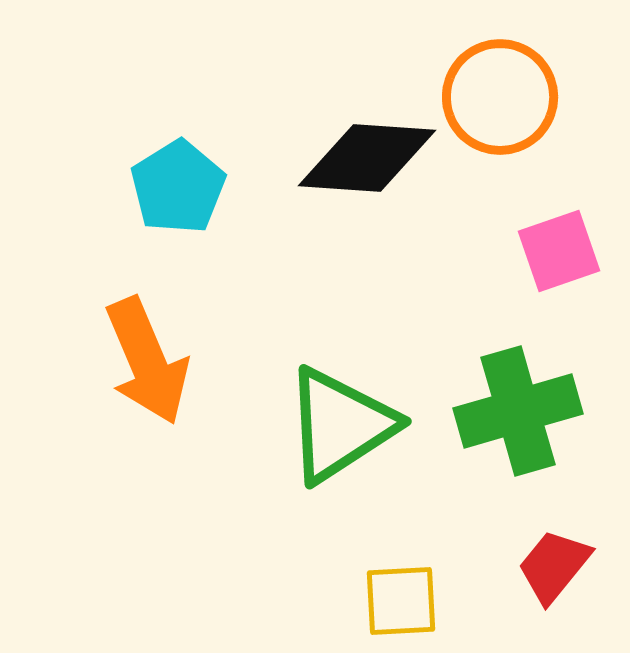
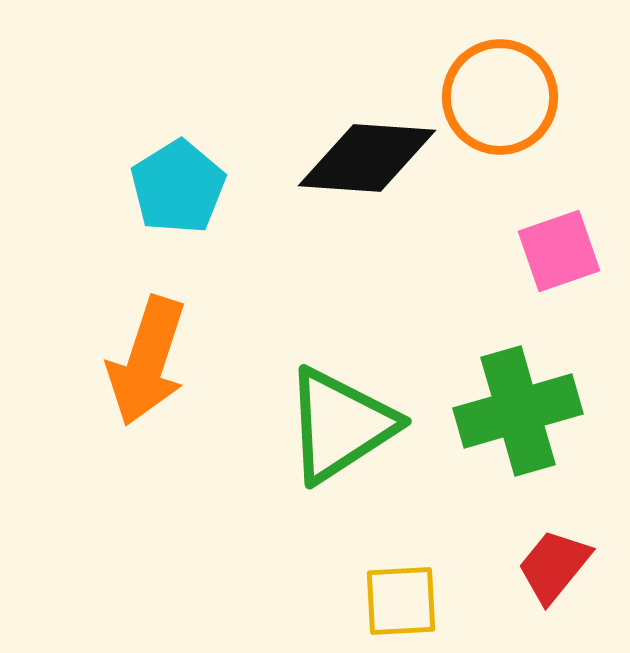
orange arrow: rotated 41 degrees clockwise
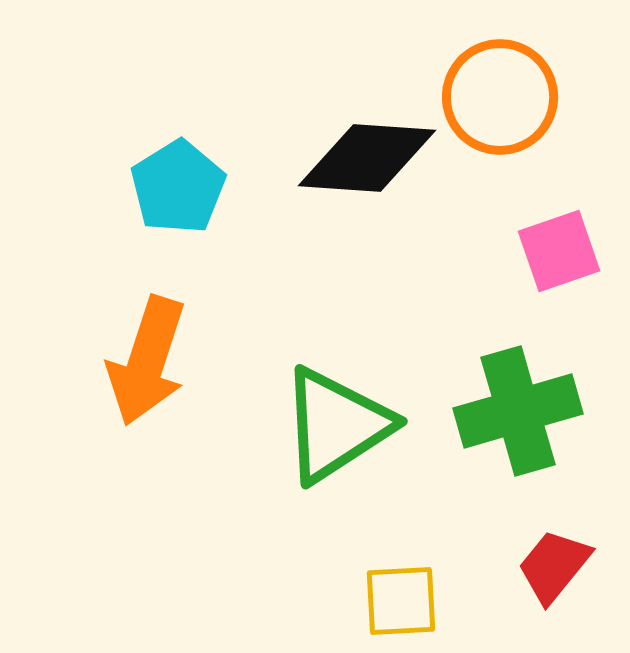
green triangle: moved 4 px left
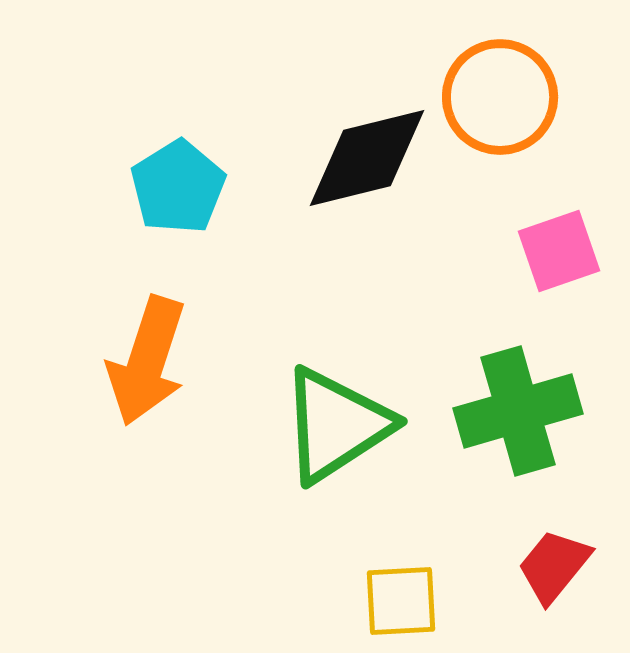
black diamond: rotated 18 degrees counterclockwise
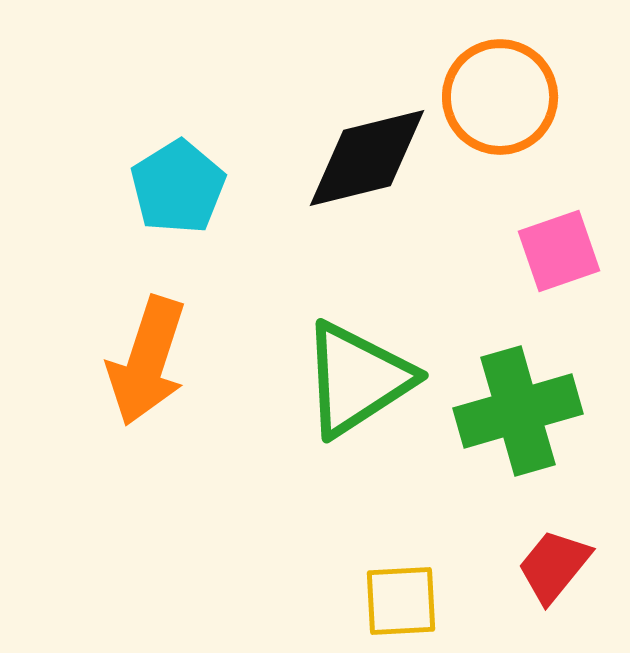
green triangle: moved 21 px right, 46 px up
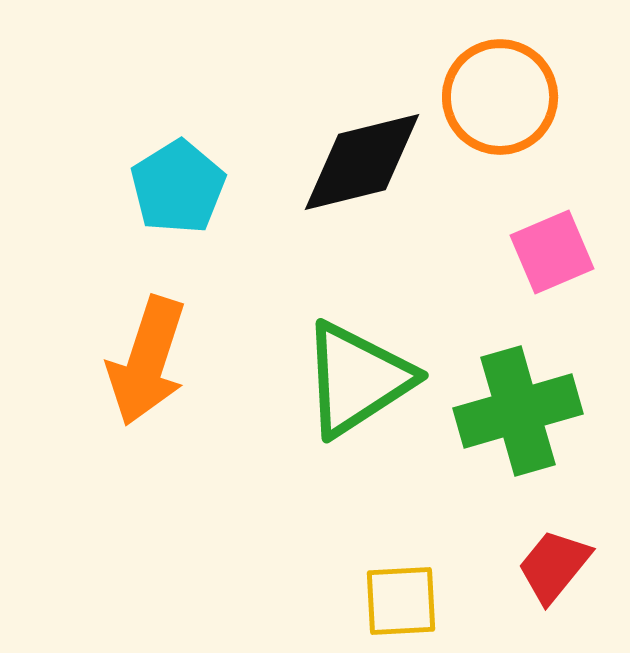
black diamond: moved 5 px left, 4 px down
pink square: moved 7 px left, 1 px down; rotated 4 degrees counterclockwise
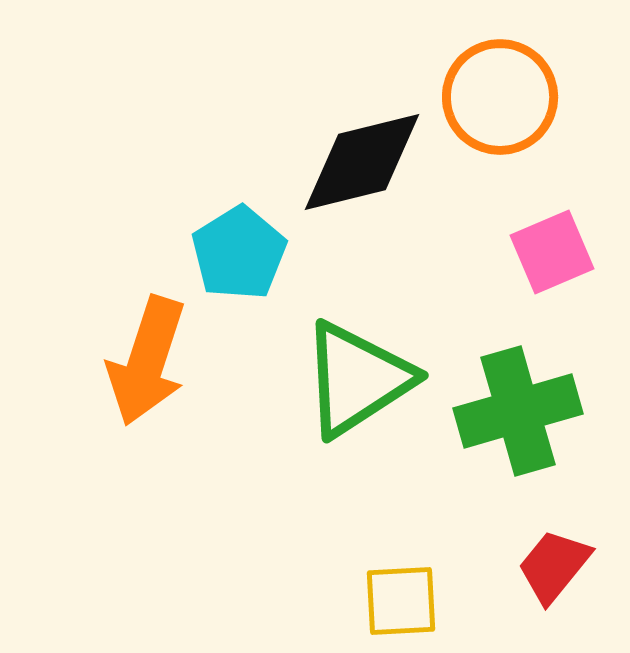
cyan pentagon: moved 61 px right, 66 px down
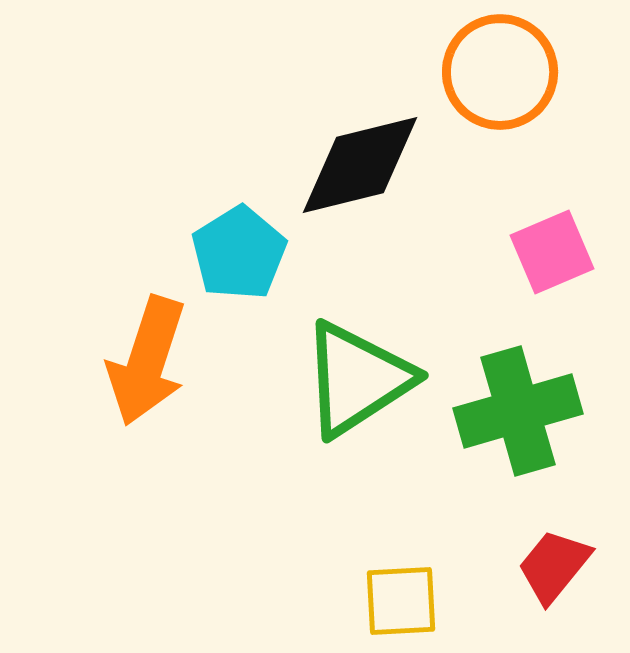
orange circle: moved 25 px up
black diamond: moved 2 px left, 3 px down
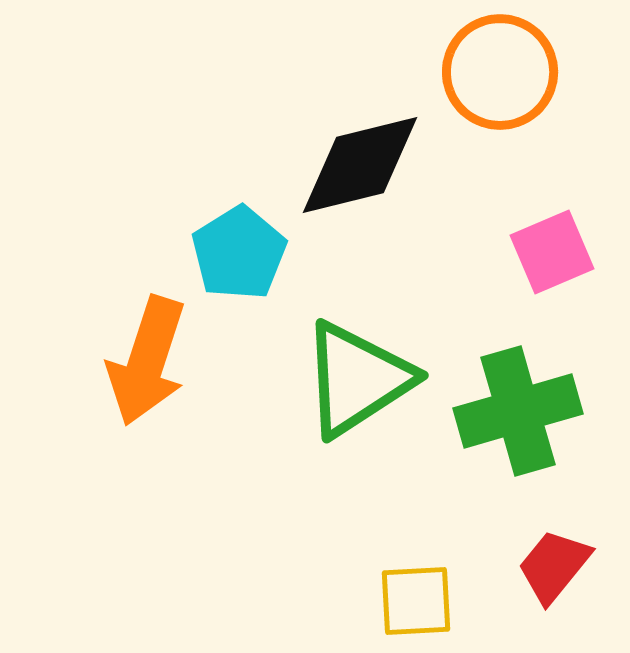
yellow square: moved 15 px right
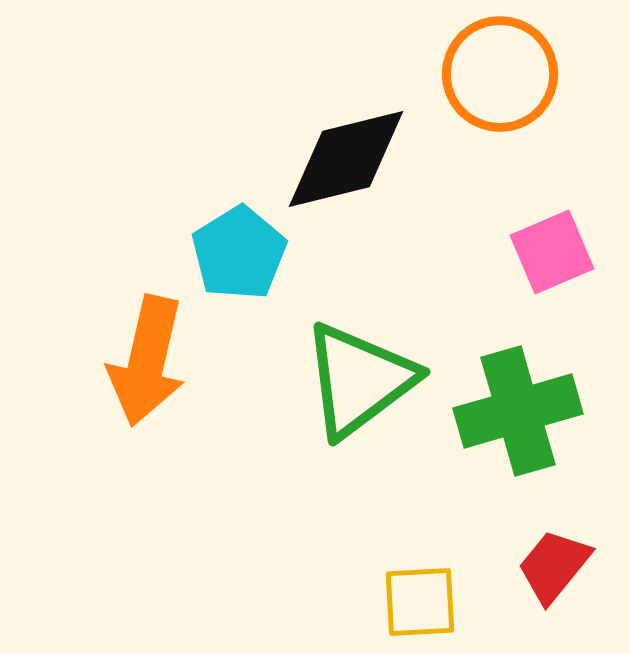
orange circle: moved 2 px down
black diamond: moved 14 px left, 6 px up
orange arrow: rotated 5 degrees counterclockwise
green triangle: moved 2 px right, 1 px down; rotated 4 degrees counterclockwise
yellow square: moved 4 px right, 1 px down
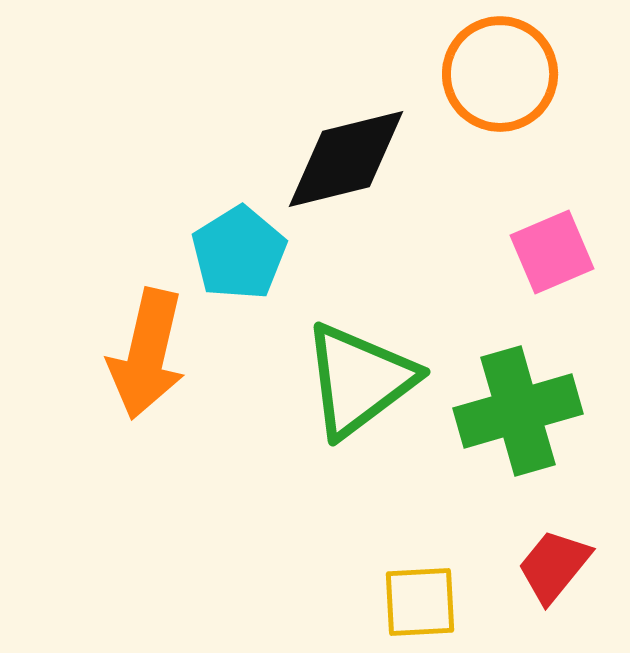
orange arrow: moved 7 px up
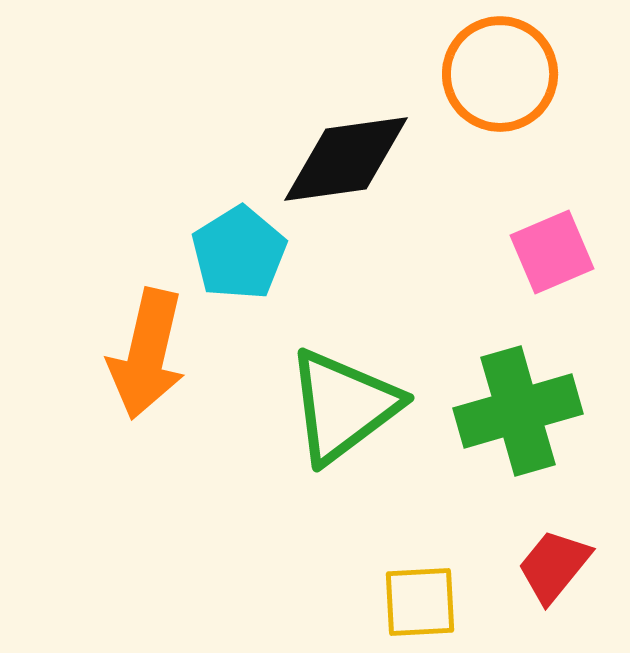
black diamond: rotated 6 degrees clockwise
green triangle: moved 16 px left, 26 px down
